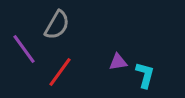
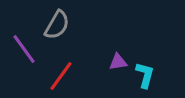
red line: moved 1 px right, 4 px down
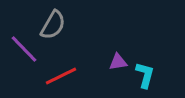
gray semicircle: moved 4 px left
purple line: rotated 8 degrees counterclockwise
red line: rotated 28 degrees clockwise
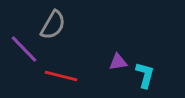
red line: rotated 40 degrees clockwise
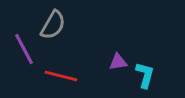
purple line: rotated 16 degrees clockwise
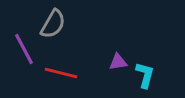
gray semicircle: moved 1 px up
red line: moved 3 px up
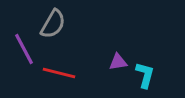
red line: moved 2 px left
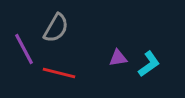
gray semicircle: moved 3 px right, 4 px down
purple triangle: moved 4 px up
cyan L-shape: moved 4 px right, 11 px up; rotated 40 degrees clockwise
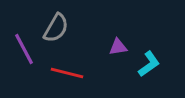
purple triangle: moved 11 px up
red line: moved 8 px right
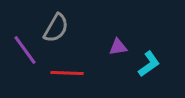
purple line: moved 1 px right, 1 px down; rotated 8 degrees counterclockwise
red line: rotated 12 degrees counterclockwise
